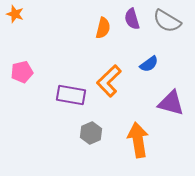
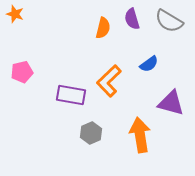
gray semicircle: moved 2 px right
orange arrow: moved 2 px right, 5 px up
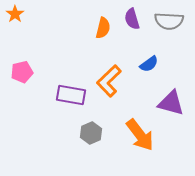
orange star: rotated 18 degrees clockwise
gray semicircle: rotated 28 degrees counterclockwise
orange arrow: rotated 152 degrees clockwise
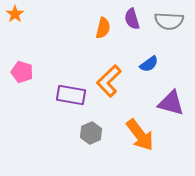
pink pentagon: rotated 30 degrees clockwise
